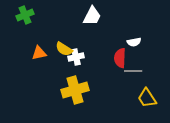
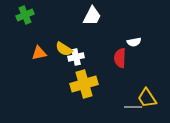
gray line: moved 36 px down
yellow cross: moved 9 px right, 6 px up
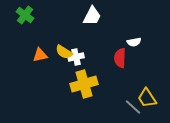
green cross: rotated 30 degrees counterclockwise
yellow semicircle: moved 3 px down
orange triangle: moved 1 px right, 2 px down
gray line: rotated 42 degrees clockwise
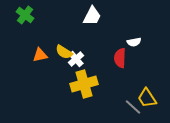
white cross: moved 2 px down; rotated 28 degrees counterclockwise
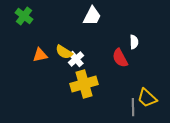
green cross: moved 1 px left, 1 px down
white semicircle: rotated 80 degrees counterclockwise
red semicircle: rotated 30 degrees counterclockwise
yellow trapezoid: rotated 15 degrees counterclockwise
gray line: rotated 48 degrees clockwise
